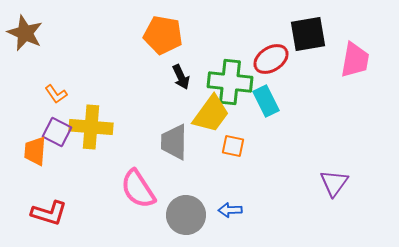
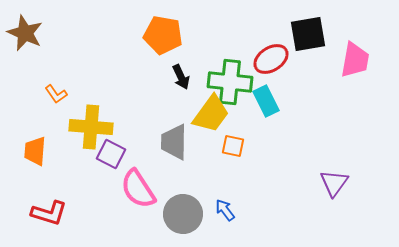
purple square: moved 54 px right, 22 px down
blue arrow: moved 5 px left; rotated 55 degrees clockwise
gray circle: moved 3 px left, 1 px up
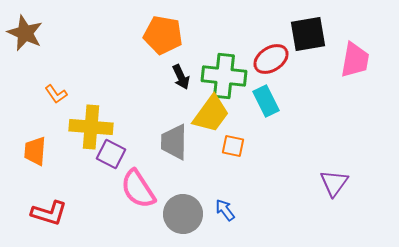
green cross: moved 6 px left, 6 px up
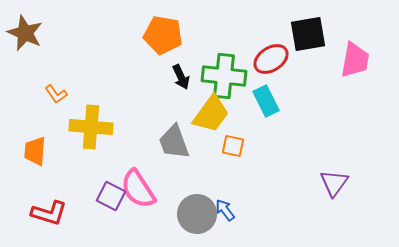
gray trapezoid: rotated 21 degrees counterclockwise
purple square: moved 42 px down
gray circle: moved 14 px right
